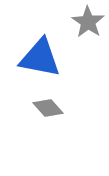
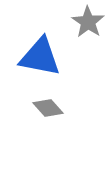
blue triangle: moved 1 px up
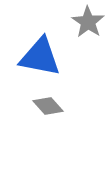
gray diamond: moved 2 px up
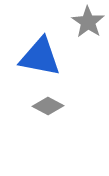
gray diamond: rotated 20 degrees counterclockwise
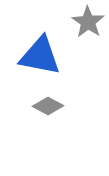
blue triangle: moved 1 px up
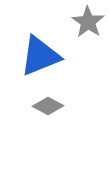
blue triangle: rotated 33 degrees counterclockwise
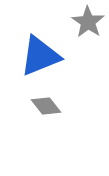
gray diamond: moved 2 px left; rotated 24 degrees clockwise
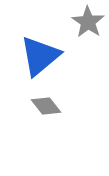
blue triangle: rotated 18 degrees counterclockwise
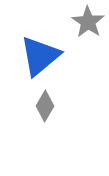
gray diamond: moved 1 px left; rotated 68 degrees clockwise
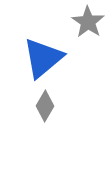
blue triangle: moved 3 px right, 2 px down
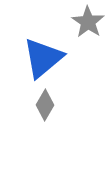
gray diamond: moved 1 px up
